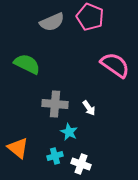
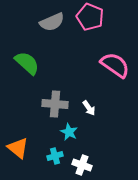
green semicircle: moved 1 px up; rotated 16 degrees clockwise
white cross: moved 1 px right, 1 px down
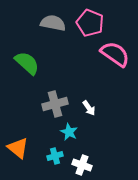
pink pentagon: moved 6 px down
gray semicircle: moved 1 px right, 1 px down; rotated 145 degrees counterclockwise
pink semicircle: moved 11 px up
gray cross: rotated 20 degrees counterclockwise
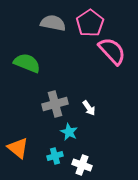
pink pentagon: rotated 16 degrees clockwise
pink semicircle: moved 3 px left, 3 px up; rotated 12 degrees clockwise
green semicircle: rotated 20 degrees counterclockwise
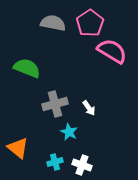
pink semicircle: rotated 16 degrees counterclockwise
green semicircle: moved 5 px down
cyan cross: moved 6 px down
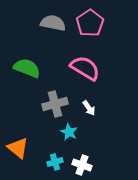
pink semicircle: moved 27 px left, 17 px down
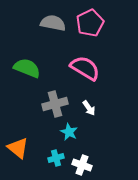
pink pentagon: rotated 8 degrees clockwise
cyan cross: moved 1 px right, 4 px up
